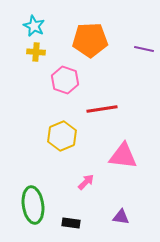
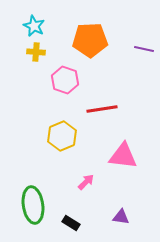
black rectangle: rotated 24 degrees clockwise
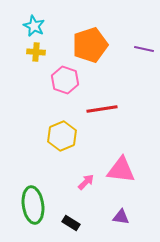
orange pentagon: moved 5 px down; rotated 16 degrees counterclockwise
pink triangle: moved 2 px left, 14 px down
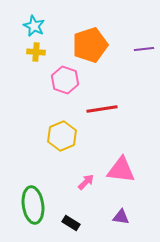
purple line: rotated 18 degrees counterclockwise
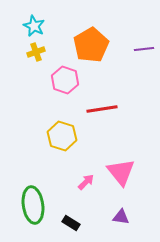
orange pentagon: moved 1 px right; rotated 12 degrees counterclockwise
yellow cross: rotated 24 degrees counterclockwise
yellow hexagon: rotated 20 degrees counterclockwise
pink triangle: moved 2 px down; rotated 44 degrees clockwise
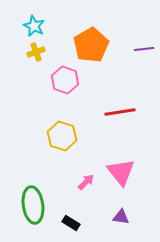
red line: moved 18 px right, 3 px down
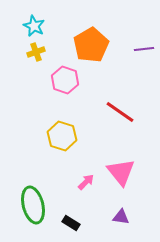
red line: rotated 44 degrees clockwise
green ellipse: rotated 6 degrees counterclockwise
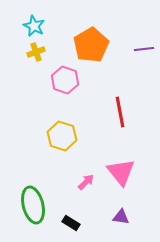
red line: rotated 44 degrees clockwise
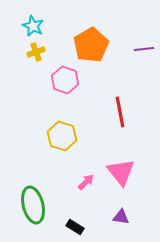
cyan star: moved 1 px left
black rectangle: moved 4 px right, 4 px down
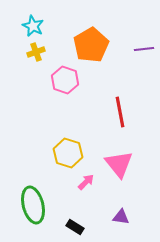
yellow hexagon: moved 6 px right, 17 px down
pink triangle: moved 2 px left, 8 px up
